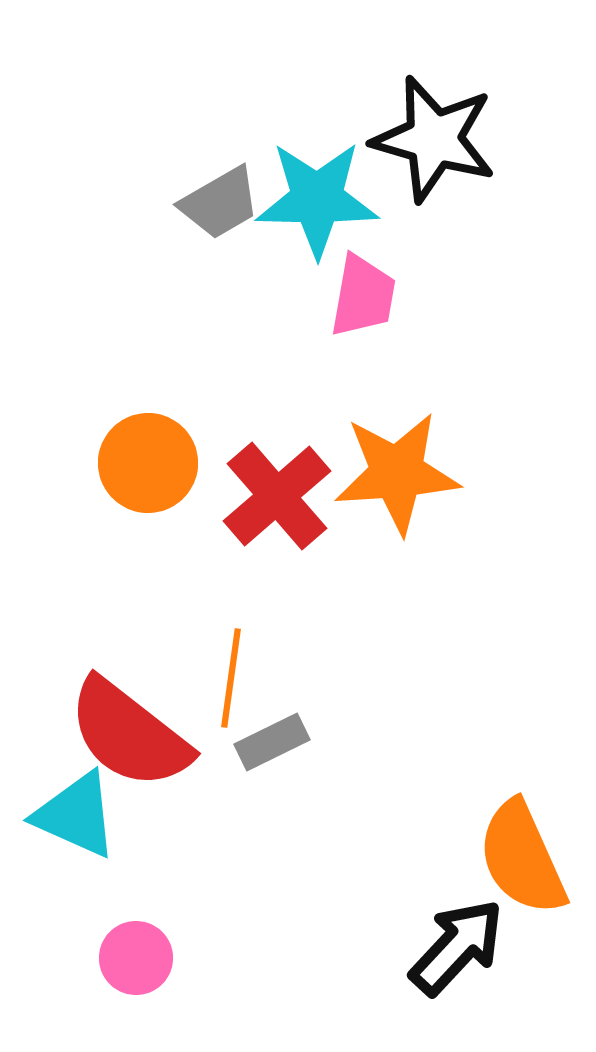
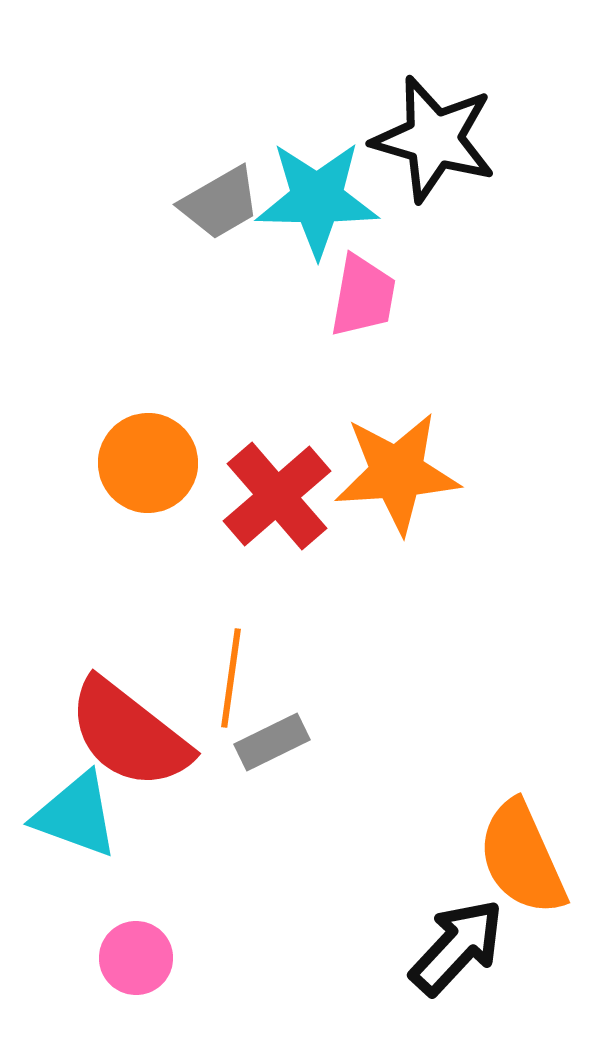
cyan triangle: rotated 4 degrees counterclockwise
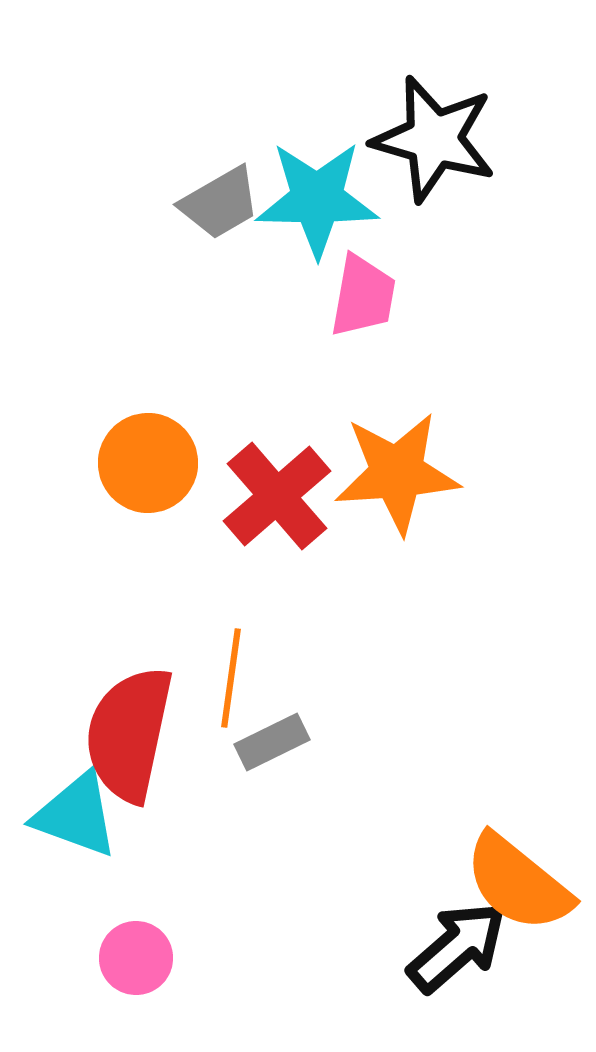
red semicircle: rotated 64 degrees clockwise
orange semicircle: moved 4 px left, 25 px down; rotated 27 degrees counterclockwise
black arrow: rotated 6 degrees clockwise
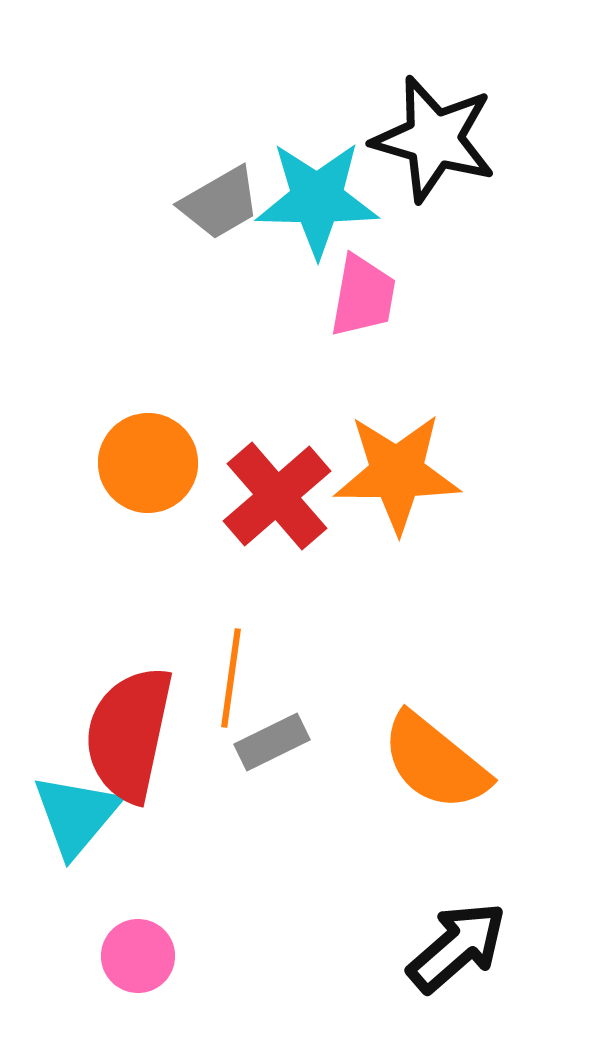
orange star: rotated 4 degrees clockwise
cyan triangle: rotated 50 degrees clockwise
orange semicircle: moved 83 px left, 121 px up
pink circle: moved 2 px right, 2 px up
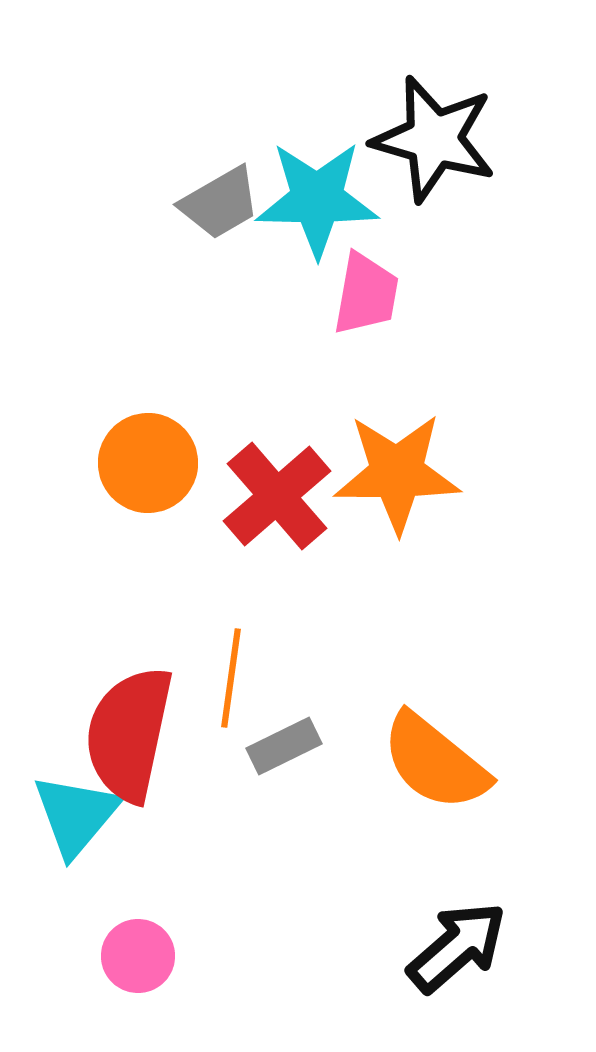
pink trapezoid: moved 3 px right, 2 px up
gray rectangle: moved 12 px right, 4 px down
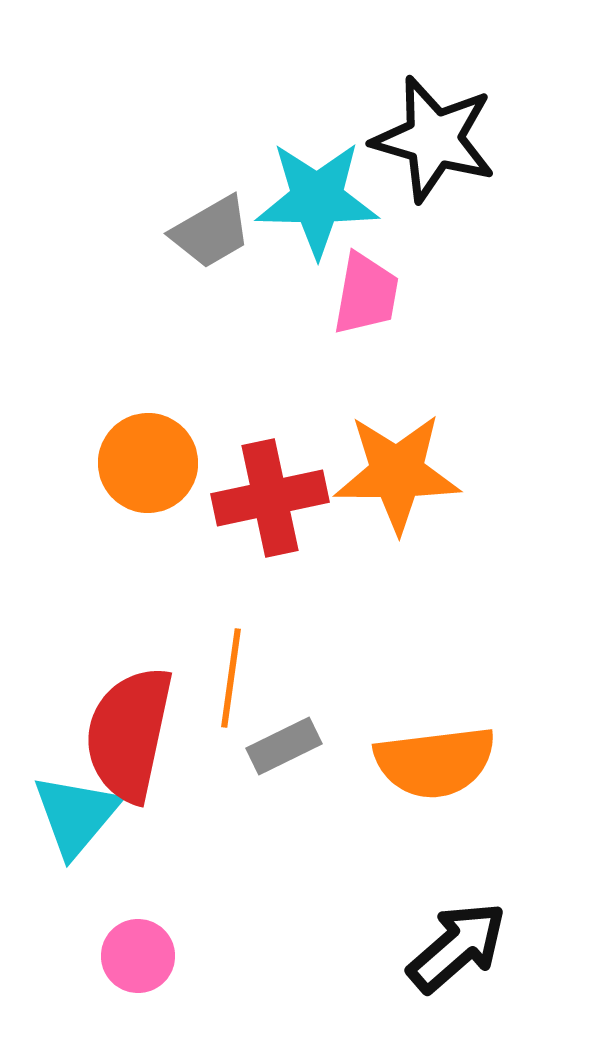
gray trapezoid: moved 9 px left, 29 px down
red cross: moved 7 px left, 2 px down; rotated 29 degrees clockwise
orange semicircle: rotated 46 degrees counterclockwise
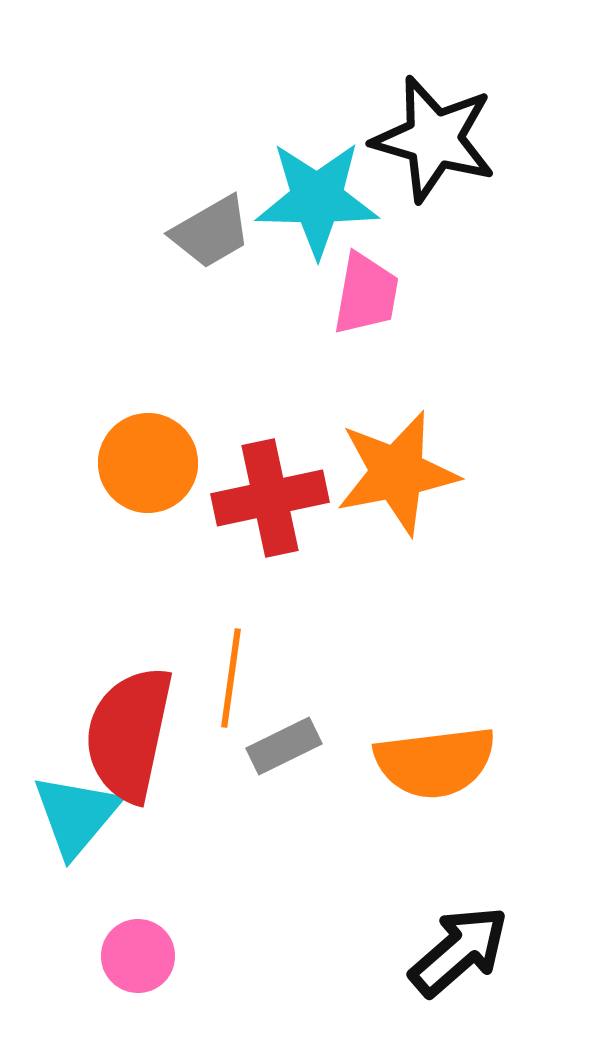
orange star: rotated 11 degrees counterclockwise
black arrow: moved 2 px right, 4 px down
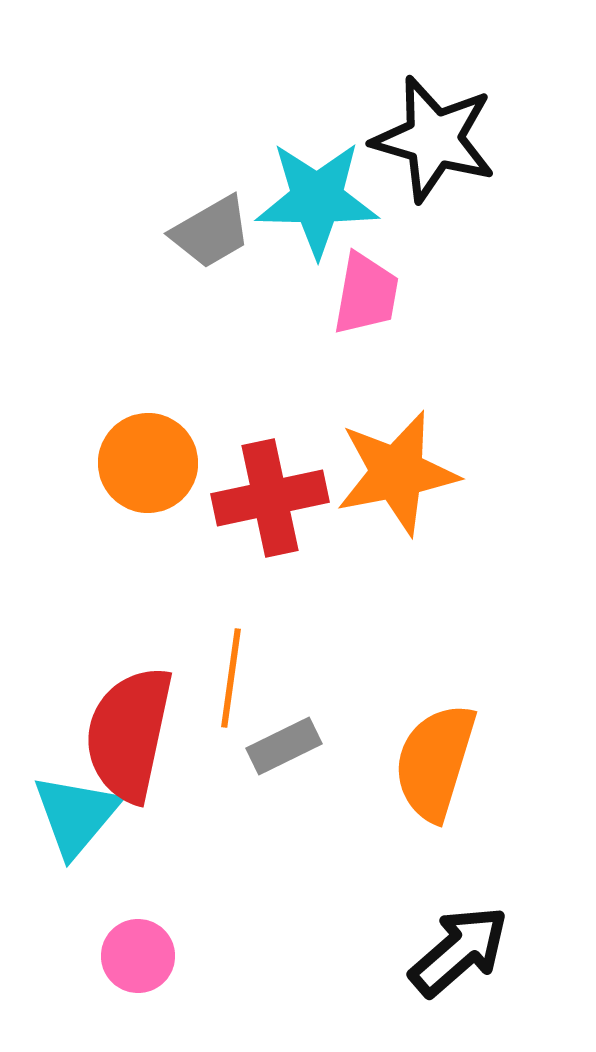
orange semicircle: rotated 114 degrees clockwise
